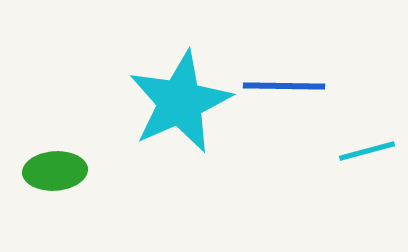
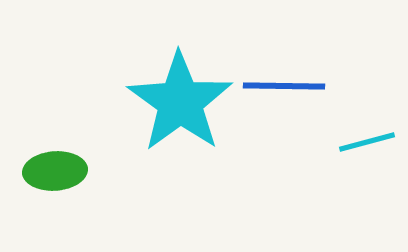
cyan star: rotated 12 degrees counterclockwise
cyan line: moved 9 px up
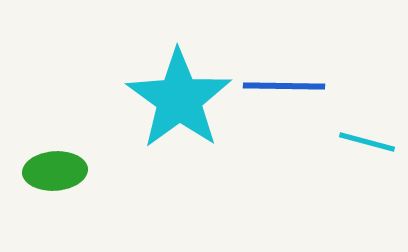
cyan star: moved 1 px left, 3 px up
cyan line: rotated 30 degrees clockwise
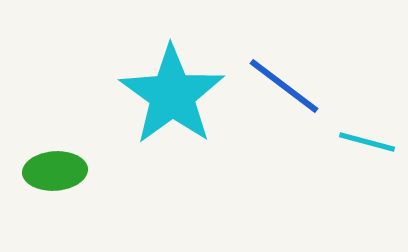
blue line: rotated 36 degrees clockwise
cyan star: moved 7 px left, 4 px up
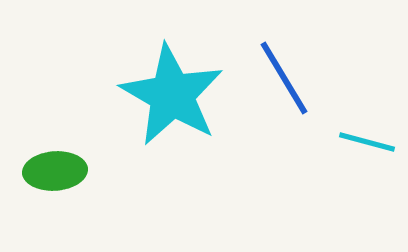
blue line: moved 8 px up; rotated 22 degrees clockwise
cyan star: rotated 6 degrees counterclockwise
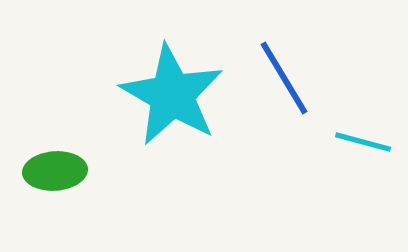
cyan line: moved 4 px left
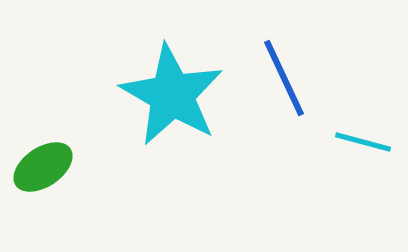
blue line: rotated 6 degrees clockwise
green ellipse: moved 12 px left, 4 px up; rotated 30 degrees counterclockwise
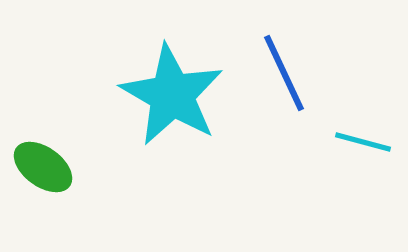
blue line: moved 5 px up
green ellipse: rotated 70 degrees clockwise
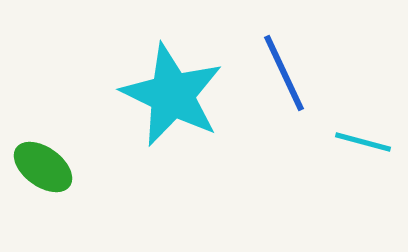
cyan star: rotated 4 degrees counterclockwise
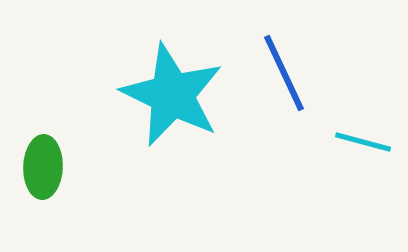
green ellipse: rotated 56 degrees clockwise
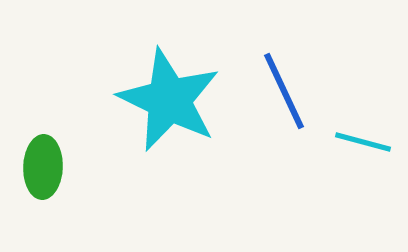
blue line: moved 18 px down
cyan star: moved 3 px left, 5 px down
